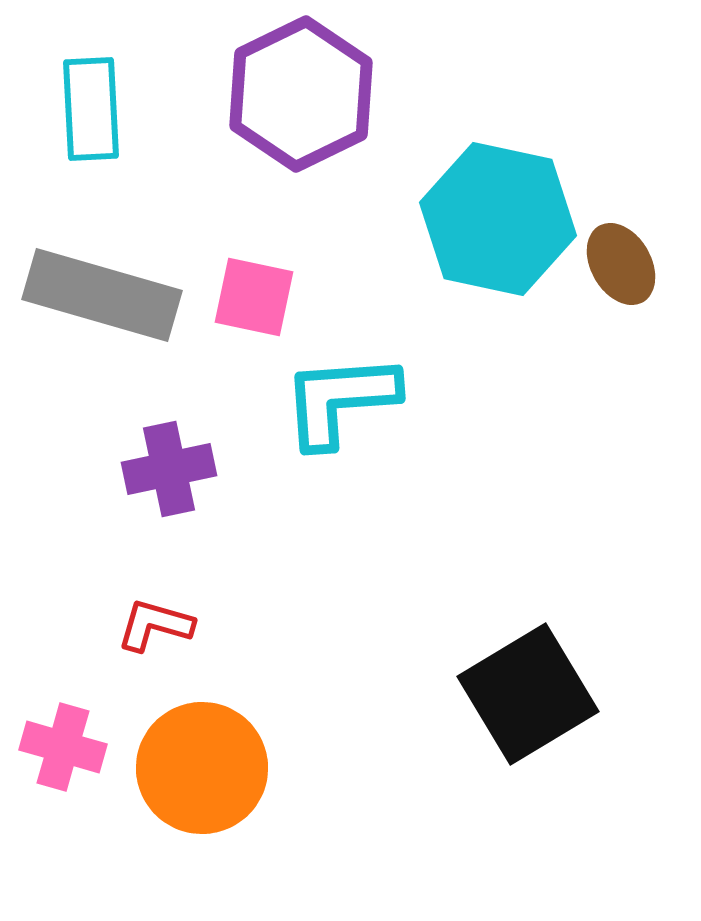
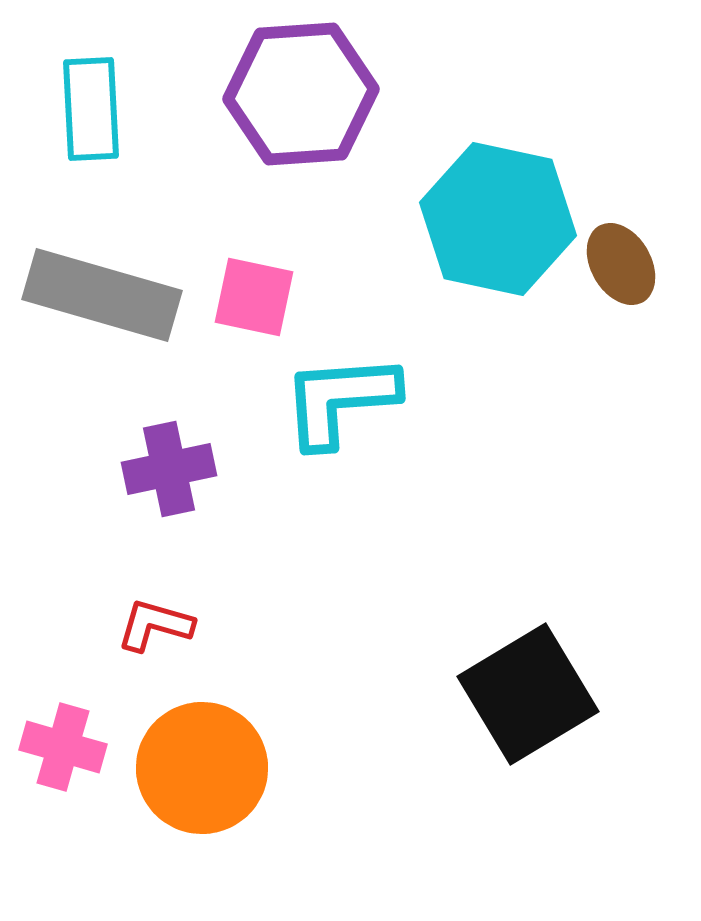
purple hexagon: rotated 22 degrees clockwise
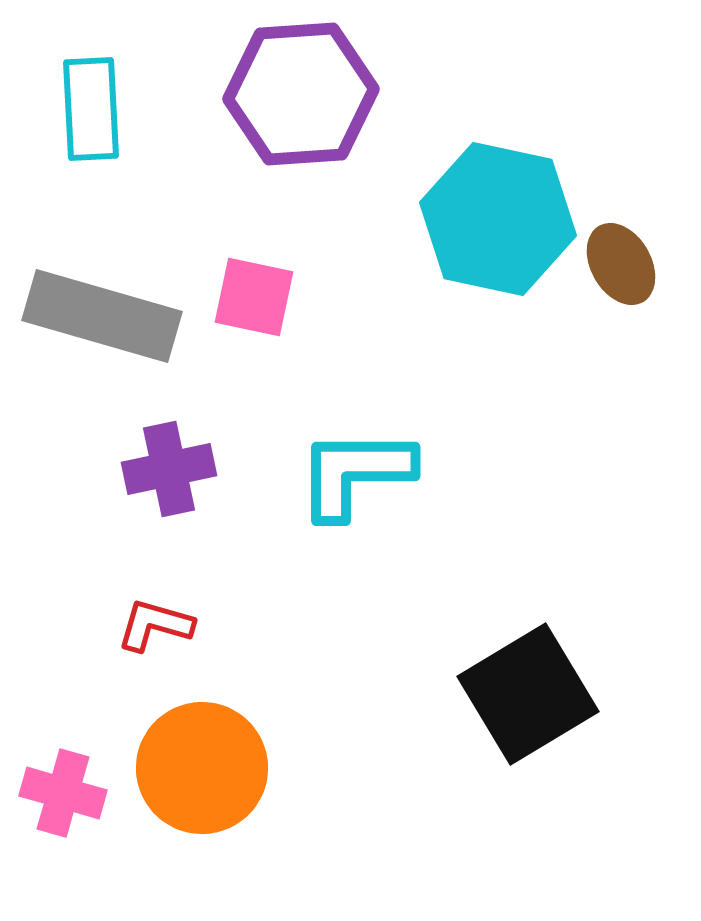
gray rectangle: moved 21 px down
cyan L-shape: moved 15 px right, 73 px down; rotated 4 degrees clockwise
pink cross: moved 46 px down
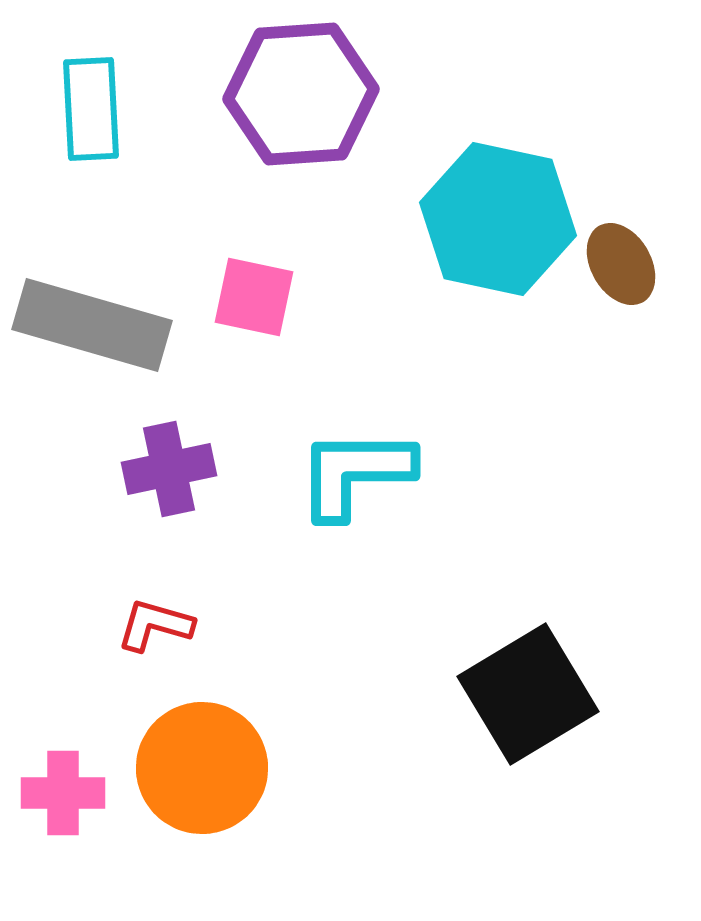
gray rectangle: moved 10 px left, 9 px down
pink cross: rotated 16 degrees counterclockwise
